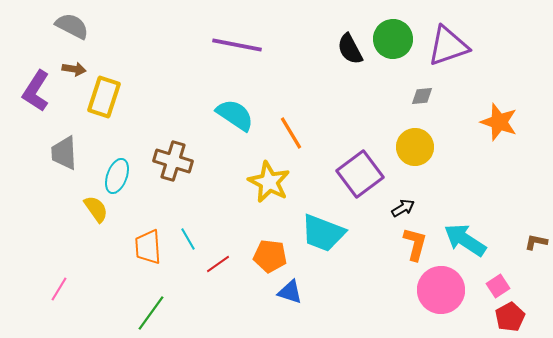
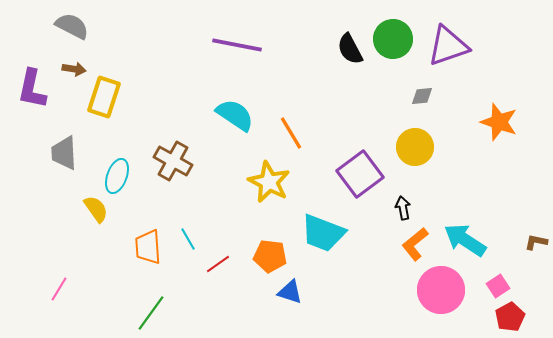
purple L-shape: moved 4 px left, 2 px up; rotated 21 degrees counterclockwise
brown cross: rotated 12 degrees clockwise
black arrow: rotated 70 degrees counterclockwise
orange L-shape: rotated 144 degrees counterclockwise
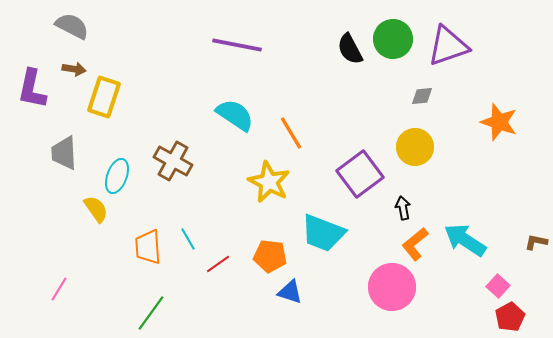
pink square: rotated 15 degrees counterclockwise
pink circle: moved 49 px left, 3 px up
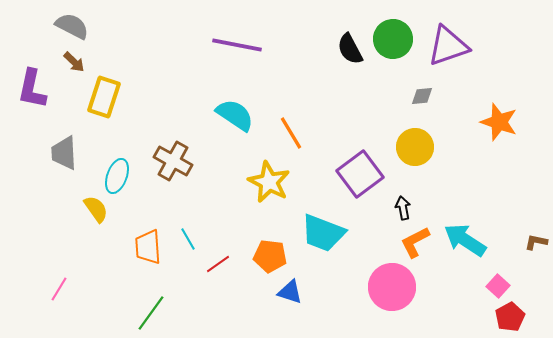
brown arrow: moved 7 px up; rotated 35 degrees clockwise
orange L-shape: moved 2 px up; rotated 12 degrees clockwise
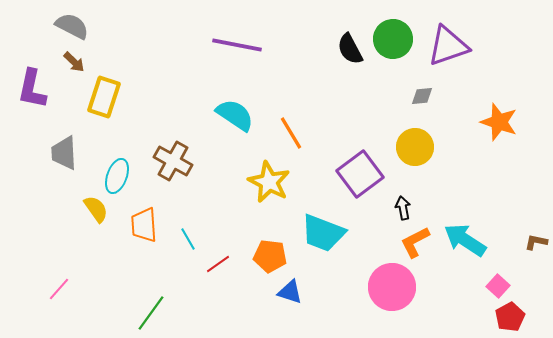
orange trapezoid: moved 4 px left, 22 px up
pink line: rotated 10 degrees clockwise
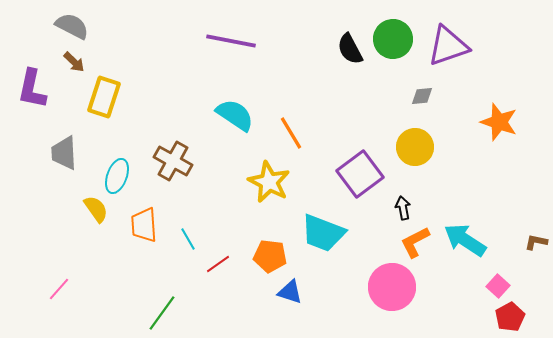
purple line: moved 6 px left, 4 px up
green line: moved 11 px right
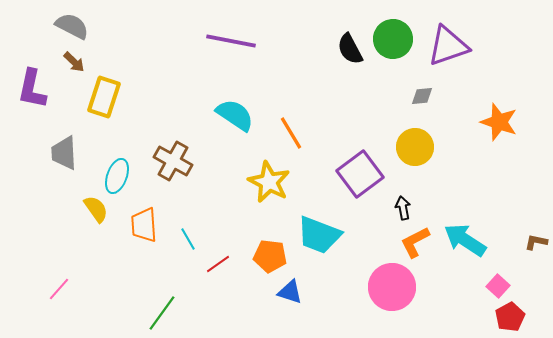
cyan trapezoid: moved 4 px left, 2 px down
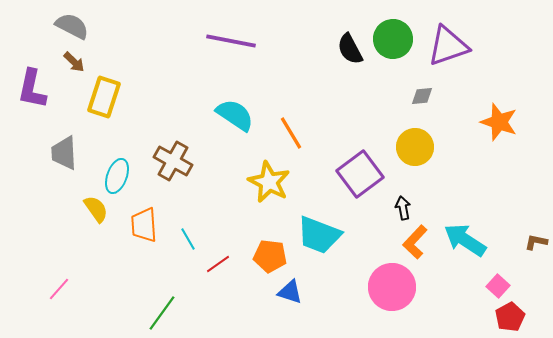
orange L-shape: rotated 20 degrees counterclockwise
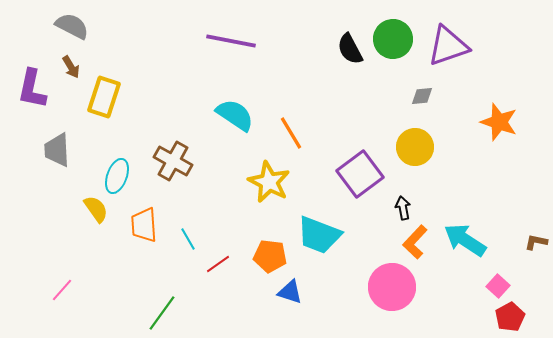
brown arrow: moved 3 px left, 5 px down; rotated 15 degrees clockwise
gray trapezoid: moved 7 px left, 3 px up
pink line: moved 3 px right, 1 px down
